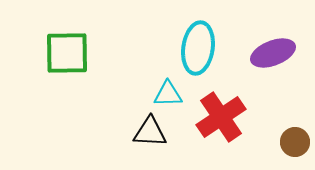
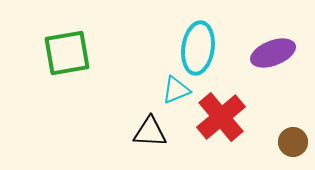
green square: rotated 9 degrees counterclockwise
cyan triangle: moved 8 px right, 4 px up; rotated 20 degrees counterclockwise
red cross: rotated 6 degrees counterclockwise
brown circle: moved 2 px left
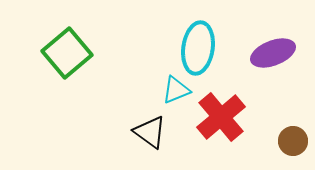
green square: rotated 30 degrees counterclockwise
black triangle: rotated 33 degrees clockwise
brown circle: moved 1 px up
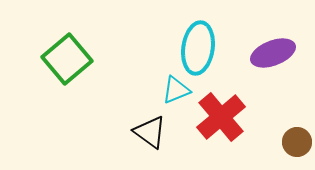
green square: moved 6 px down
brown circle: moved 4 px right, 1 px down
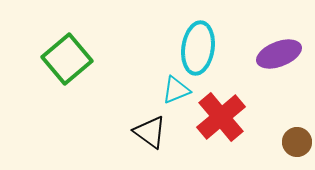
purple ellipse: moved 6 px right, 1 px down
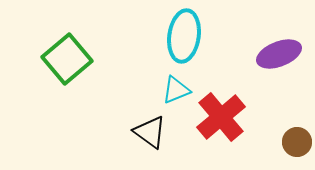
cyan ellipse: moved 14 px left, 12 px up
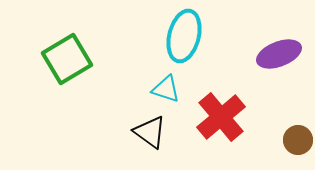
cyan ellipse: rotated 6 degrees clockwise
green square: rotated 9 degrees clockwise
cyan triangle: moved 10 px left, 1 px up; rotated 40 degrees clockwise
brown circle: moved 1 px right, 2 px up
